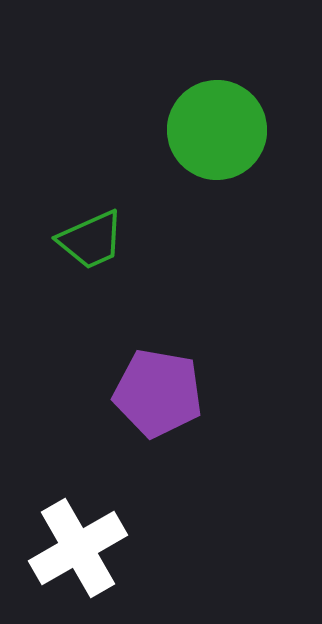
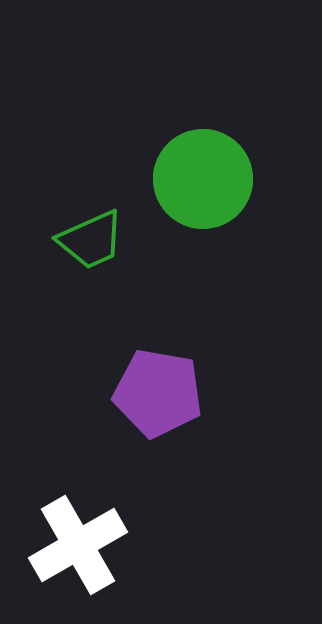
green circle: moved 14 px left, 49 px down
white cross: moved 3 px up
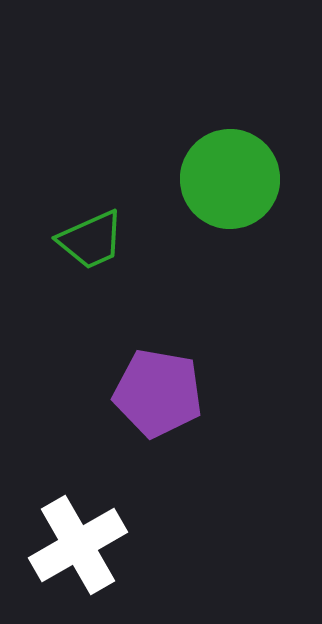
green circle: moved 27 px right
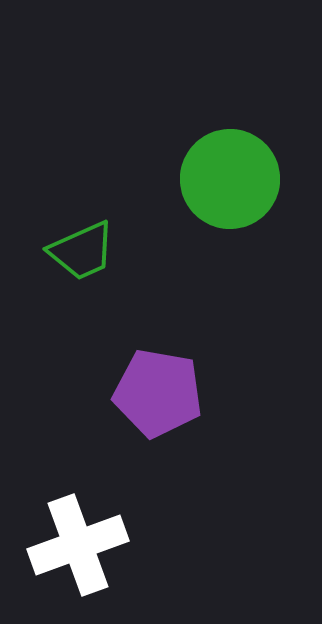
green trapezoid: moved 9 px left, 11 px down
white cross: rotated 10 degrees clockwise
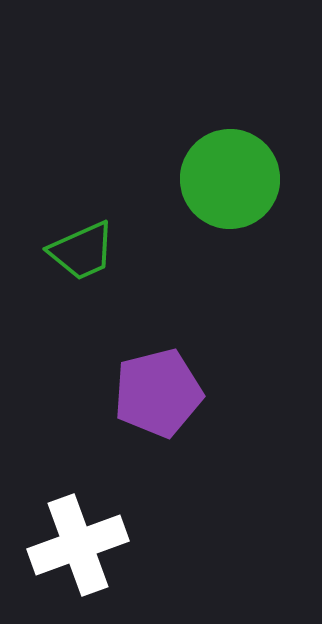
purple pentagon: rotated 24 degrees counterclockwise
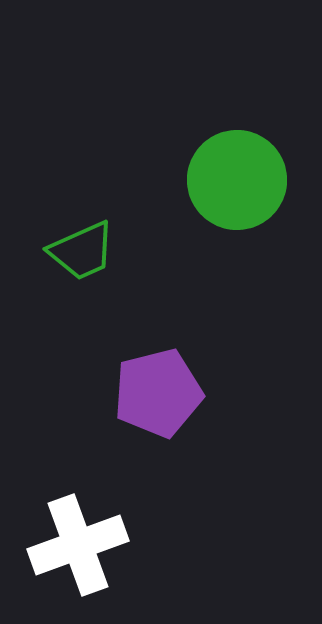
green circle: moved 7 px right, 1 px down
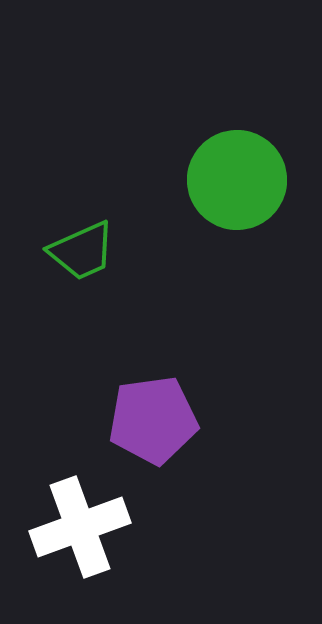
purple pentagon: moved 5 px left, 27 px down; rotated 6 degrees clockwise
white cross: moved 2 px right, 18 px up
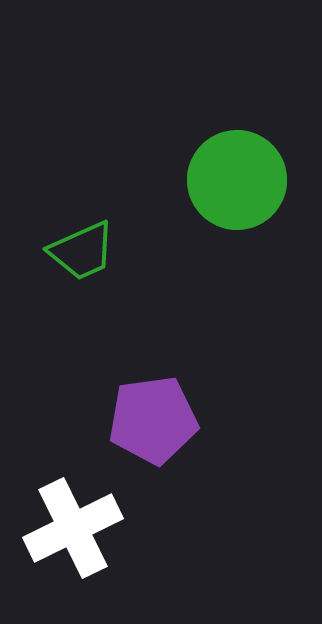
white cross: moved 7 px left, 1 px down; rotated 6 degrees counterclockwise
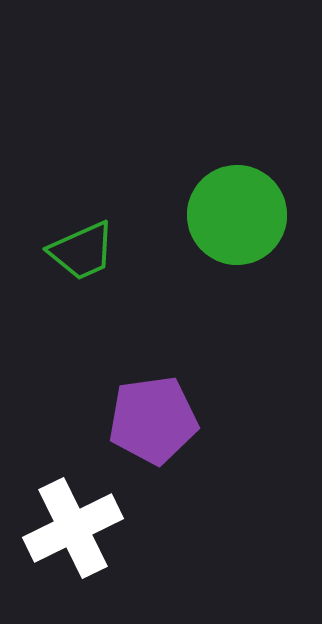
green circle: moved 35 px down
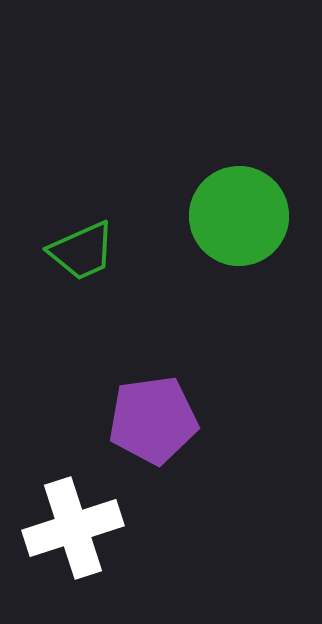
green circle: moved 2 px right, 1 px down
white cross: rotated 8 degrees clockwise
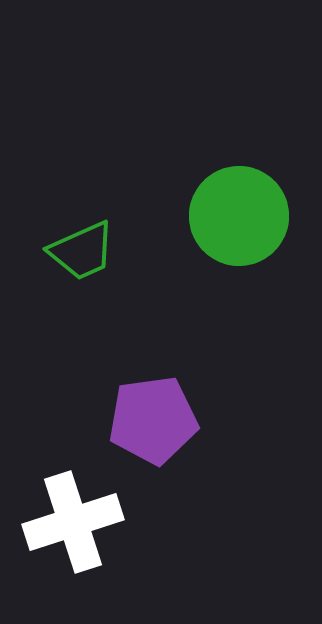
white cross: moved 6 px up
